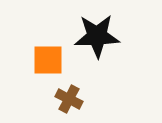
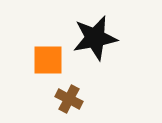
black star: moved 2 px left, 2 px down; rotated 9 degrees counterclockwise
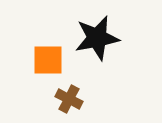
black star: moved 2 px right
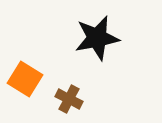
orange square: moved 23 px left, 19 px down; rotated 32 degrees clockwise
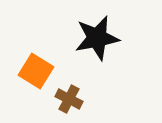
orange square: moved 11 px right, 8 px up
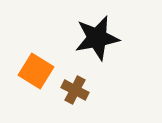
brown cross: moved 6 px right, 9 px up
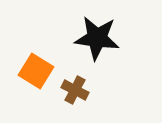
black star: rotated 18 degrees clockwise
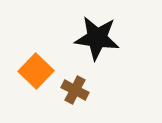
orange square: rotated 12 degrees clockwise
